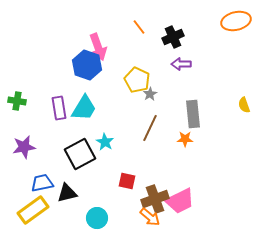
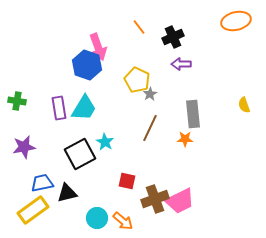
orange arrow: moved 27 px left, 4 px down
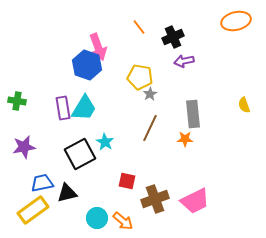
purple arrow: moved 3 px right, 3 px up; rotated 12 degrees counterclockwise
yellow pentagon: moved 3 px right, 3 px up; rotated 15 degrees counterclockwise
purple rectangle: moved 4 px right
pink trapezoid: moved 15 px right
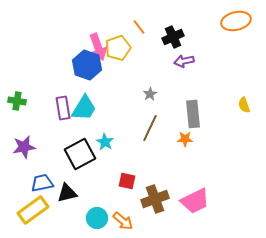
yellow pentagon: moved 22 px left, 29 px up; rotated 30 degrees counterclockwise
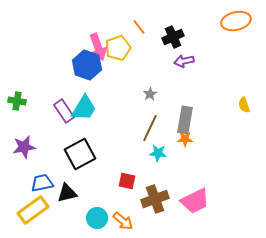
purple rectangle: moved 1 px right, 3 px down; rotated 25 degrees counterclockwise
gray rectangle: moved 8 px left, 6 px down; rotated 16 degrees clockwise
cyan star: moved 53 px right, 11 px down; rotated 24 degrees counterclockwise
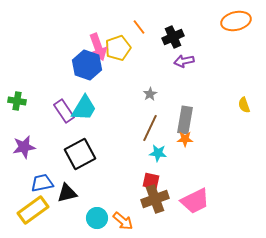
red square: moved 24 px right
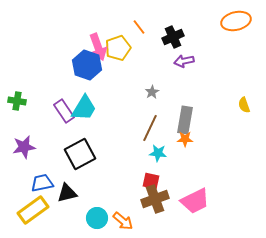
gray star: moved 2 px right, 2 px up
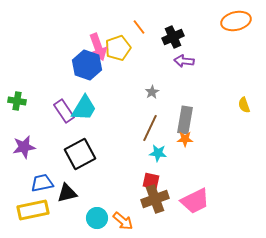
purple arrow: rotated 18 degrees clockwise
yellow rectangle: rotated 24 degrees clockwise
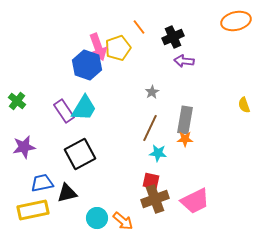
green cross: rotated 30 degrees clockwise
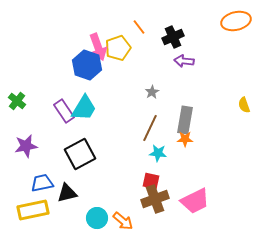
purple star: moved 2 px right, 1 px up
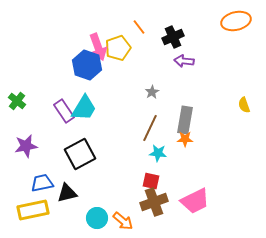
brown cross: moved 1 px left, 3 px down
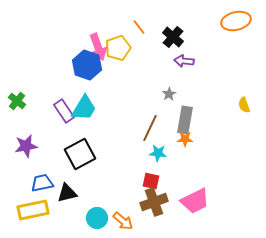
black cross: rotated 25 degrees counterclockwise
gray star: moved 17 px right, 2 px down
